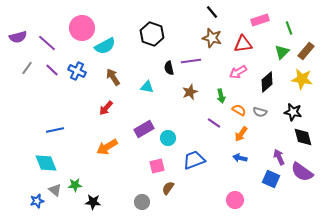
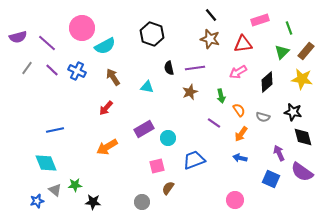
black line at (212, 12): moved 1 px left, 3 px down
brown star at (212, 38): moved 2 px left, 1 px down
purple line at (191, 61): moved 4 px right, 7 px down
orange semicircle at (239, 110): rotated 24 degrees clockwise
gray semicircle at (260, 112): moved 3 px right, 5 px down
purple arrow at (279, 157): moved 4 px up
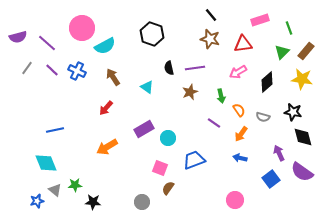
cyan triangle at (147, 87): rotated 24 degrees clockwise
pink square at (157, 166): moved 3 px right, 2 px down; rotated 35 degrees clockwise
blue square at (271, 179): rotated 30 degrees clockwise
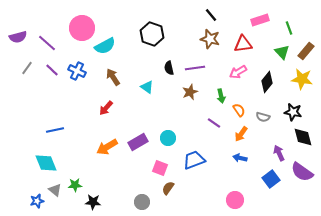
green triangle at (282, 52): rotated 28 degrees counterclockwise
black diamond at (267, 82): rotated 10 degrees counterclockwise
purple rectangle at (144, 129): moved 6 px left, 13 px down
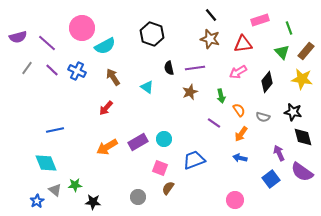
cyan circle at (168, 138): moved 4 px left, 1 px down
blue star at (37, 201): rotated 16 degrees counterclockwise
gray circle at (142, 202): moved 4 px left, 5 px up
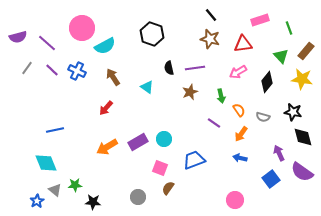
green triangle at (282, 52): moved 1 px left, 4 px down
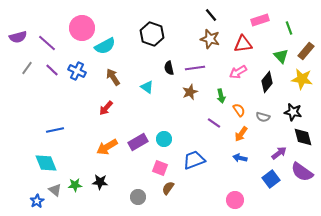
purple arrow at (279, 153): rotated 77 degrees clockwise
black star at (93, 202): moved 7 px right, 20 px up
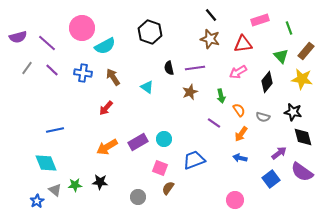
black hexagon at (152, 34): moved 2 px left, 2 px up
blue cross at (77, 71): moved 6 px right, 2 px down; rotated 18 degrees counterclockwise
